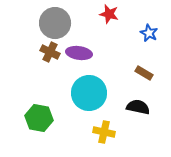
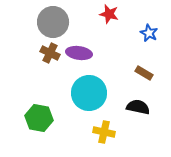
gray circle: moved 2 px left, 1 px up
brown cross: moved 1 px down
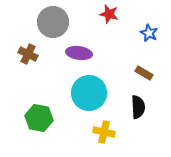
brown cross: moved 22 px left, 1 px down
black semicircle: rotated 75 degrees clockwise
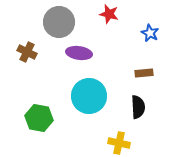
gray circle: moved 6 px right
blue star: moved 1 px right
brown cross: moved 1 px left, 2 px up
brown rectangle: rotated 36 degrees counterclockwise
cyan circle: moved 3 px down
yellow cross: moved 15 px right, 11 px down
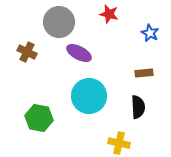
purple ellipse: rotated 20 degrees clockwise
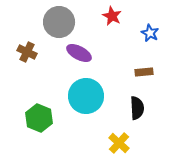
red star: moved 3 px right, 2 px down; rotated 12 degrees clockwise
brown rectangle: moved 1 px up
cyan circle: moved 3 px left
black semicircle: moved 1 px left, 1 px down
green hexagon: rotated 12 degrees clockwise
yellow cross: rotated 30 degrees clockwise
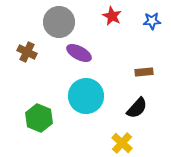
blue star: moved 2 px right, 12 px up; rotated 30 degrees counterclockwise
black semicircle: rotated 45 degrees clockwise
yellow cross: moved 3 px right
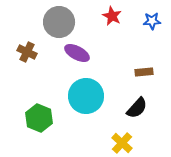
purple ellipse: moved 2 px left
